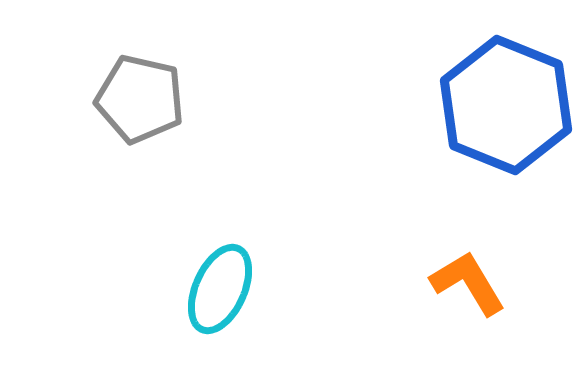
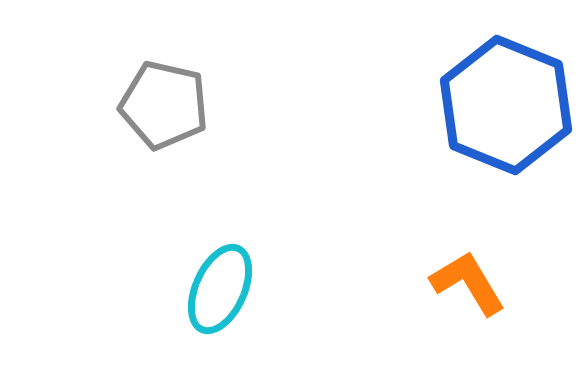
gray pentagon: moved 24 px right, 6 px down
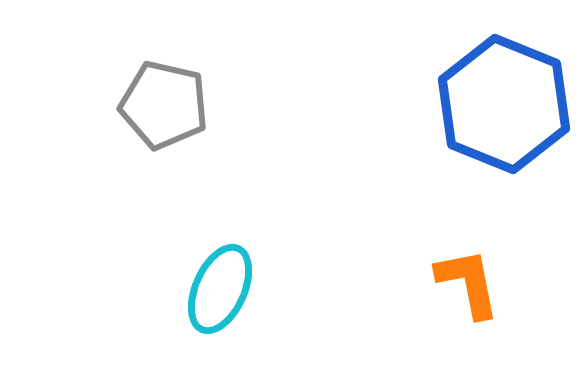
blue hexagon: moved 2 px left, 1 px up
orange L-shape: rotated 20 degrees clockwise
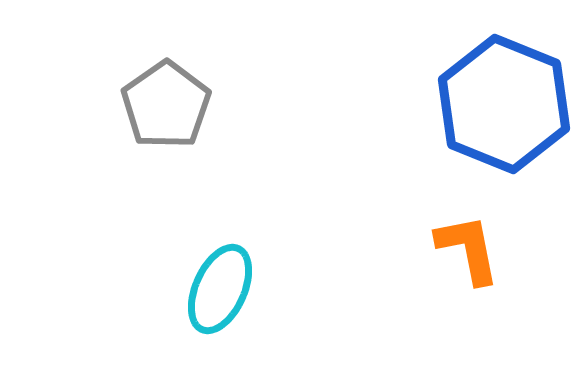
gray pentagon: moved 2 px right; rotated 24 degrees clockwise
orange L-shape: moved 34 px up
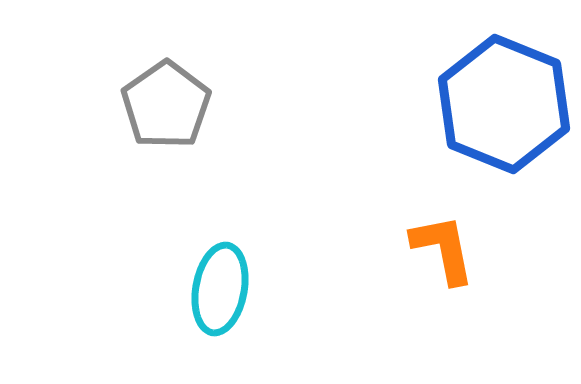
orange L-shape: moved 25 px left
cyan ellipse: rotated 14 degrees counterclockwise
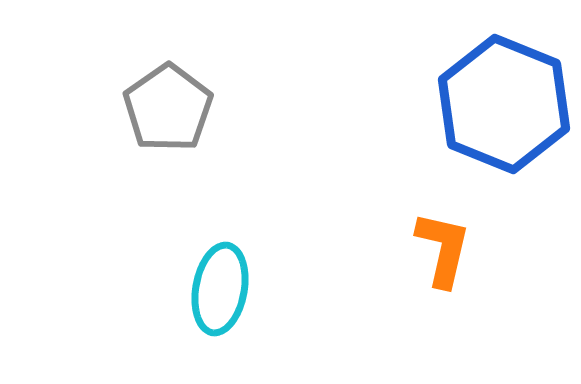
gray pentagon: moved 2 px right, 3 px down
orange L-shape: rotated 24 degrees clockwise
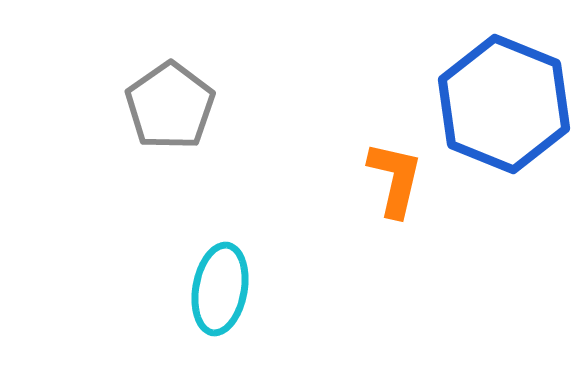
gray pentagon: moved 2 px right, 2 px up
orange L-shape: moved 48 px left, 70 px up
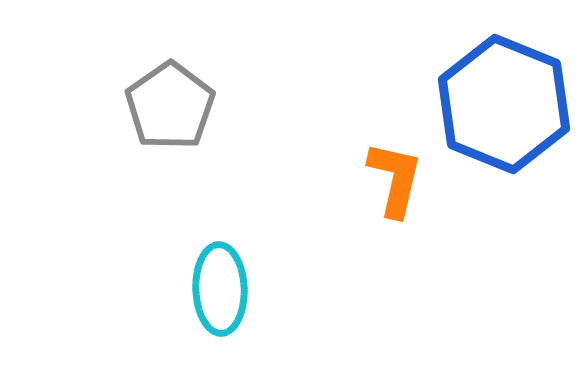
cyan ellipse: rotated 12 degrees counterclockwise
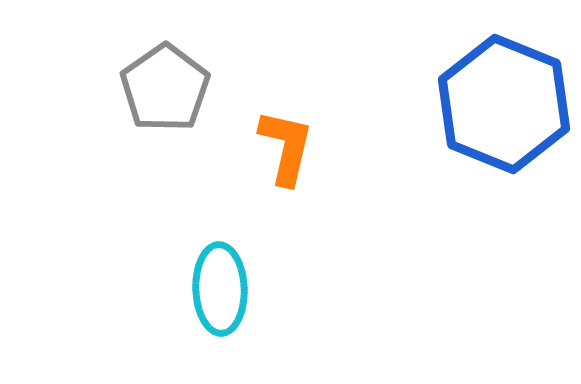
gray pentagon: moved 5 px left, 18 px up
orange L-shape: moved 109 px left, 32 px up
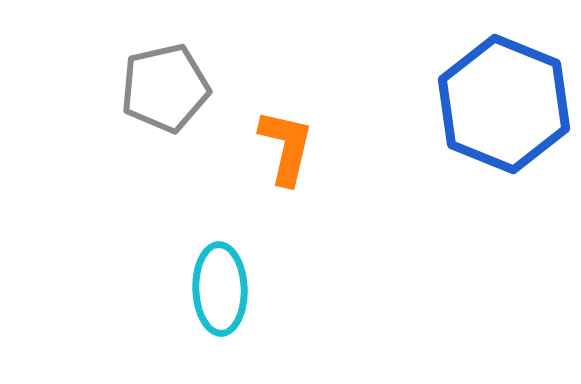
gray pentagon: rotated 22 degrees clockwise
